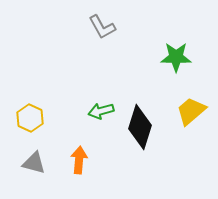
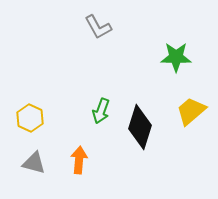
gray L-shape: moved 4 px left
green arrow: rotated 55 degrees counterclockwise
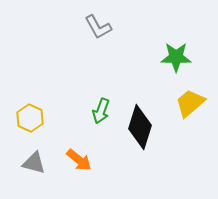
yellow trapezoid: moved 1 px left, 8 px up
orange arrow: rotated 124 degrees clockwise
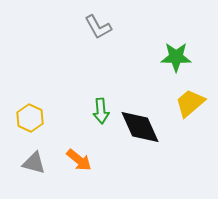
green arrow: rotated 25 degrees counterclockwise
black diamond: rotated 42 degrees counterclockwise
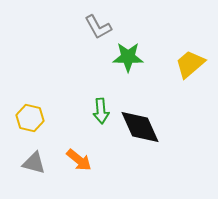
green star: moved 48 px left
yellow trapezoid: moved 39 px up
yellow hexagon: rotated 12 degrees counterclockwise
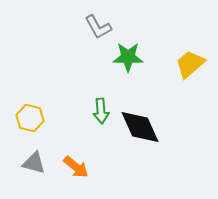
orange arrow: moved 3 px left, 7 px down
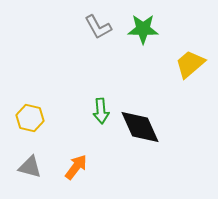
green star: moved 15 px right, 28 px up
gray triangle: moved 4 px left, 4 px down
orange arrow: rotated 92 degrees counterclockwise
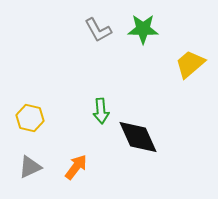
gray L-shape: moved 3 px down
black diamond: moved 2 px left, 10 px down
gray triangle: rotated 40 degrees counterclockwise
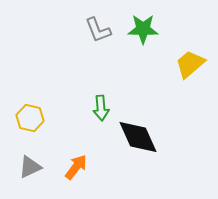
gray L-shape: rotated 8 degrees clockwise
green arrow: moved 3 px up
